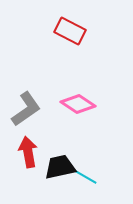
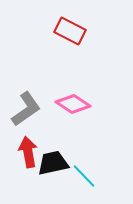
pink diamond: moved 5 px left
black trapezoid: moved 7 px left, 4 px up
cyan line: rotated 16 degrees clockwise
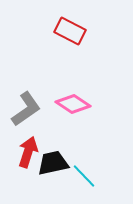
red arrow: rotated 28 degrees clockwise
